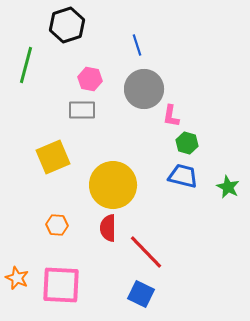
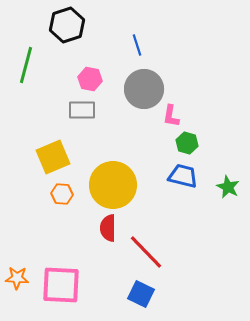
orange hexagon: moved 5 px right, 31 px up
orange star: rotated 20 degrees counterclockwise
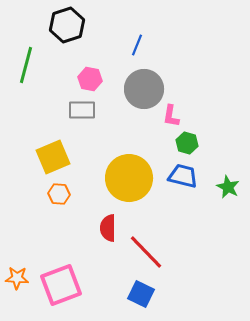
blue line: rotated 40 degrees clockwise
yellow circle: moved 16 px right, 7 px up
orange hexagon: moved 3 px left
pink square: rotated 24 degrees counterclockwise
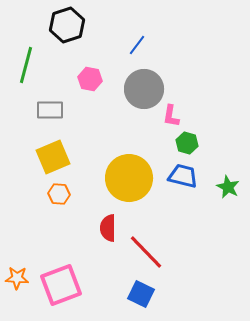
blue line: rotated 15 degrees clockwise
gray rectangle: moved 32 px left
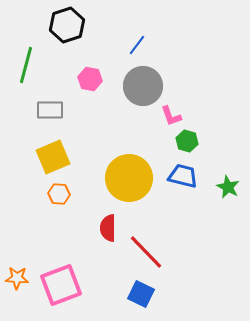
gray circle: moved 1 px left, 3 px up
pink L-shape: rotated 30 degrees counterclockwise
green hexagon: moved 2 px up
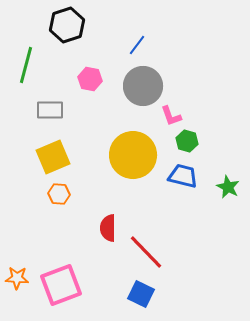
yellow circle: moved 4 px right, 23 px up
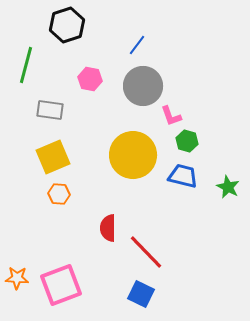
gray rectangle: rotated 8 degrees clockwise
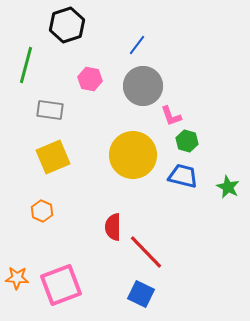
orange hexagon: moved 17 px left, 17 px down; rotated 20 degrees clockwise
red semicircle: moved 5 px right, 1 px up
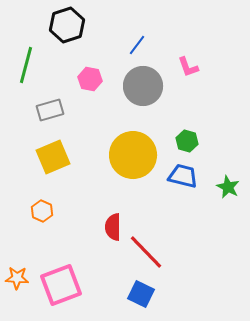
gray rectangle: rotated 24 degrees counterclockwise
pink L-shape: moved 17 px right, 49 px up
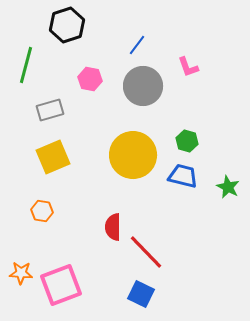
orange hexagon: rotated 15 degrees counterclockwise
orange star: moved 4 px right, 5 px up
